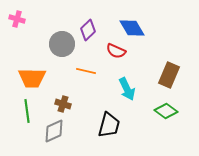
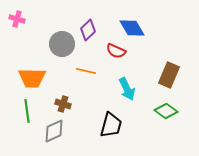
black trapezoid: moved 2 px right
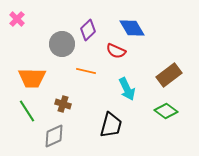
pink cross: rotated 28 degrees clockwise
brown rectangle: rotated 30 degrees clockwise
green line: rotated 25 degrees counterclockwise
gray diamond: moved 5 px down
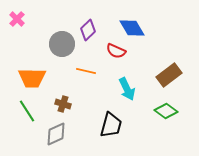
gray diamond: moved 2 px right, 2 px up
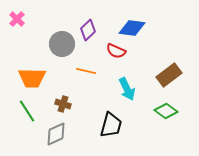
blue diamond: rotated 52 degrees counterclockwise
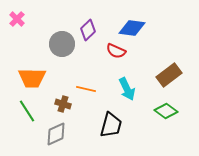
orange line: moved 18 px down
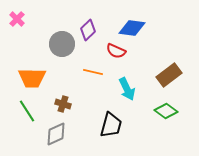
orange line: moved 7 px right, 17 px up
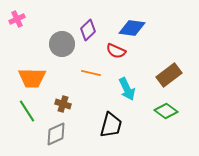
pink cross: rotated 21 degrees clockwise
orange line: moved 2 px left, 1 px down
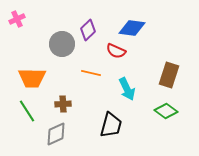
brown rectangle: rotated 35 degrees counterclockwise
brown cross: rotated 21 degrees counterclockwise
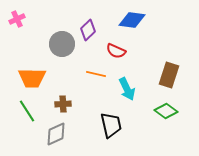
blue diamond: moved 8 px up
orange line: moved 5 px right, 1 px down
black trapezoid: rotated 28 degrees counterclockwise
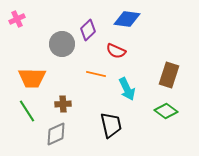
blue diamond: moved 5 px left, 1 px up
